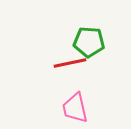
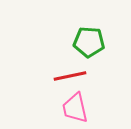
red line: moved 13 px down
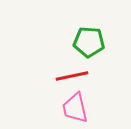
red line: moved 2 px right
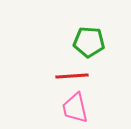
red line: rotated 8 degrees clockwise
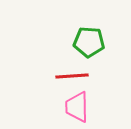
pink trapezoid: moved 2 px right, 1 px up; rotated 12 degrees clockwise
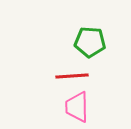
green pentagon: moved 1 px right
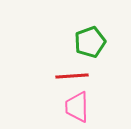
green pentagon: rotated 24 degrees counterclockwise
